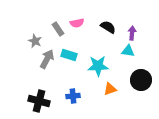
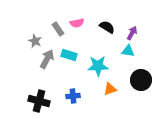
black semicircle: moved 1 px left
purple arrow: rotated 24 degrees clockwise
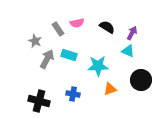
cyan triangle: rotated 16 degrees clockwise
blue cross: moved 2 px up; rotated 16 degrees clockwise
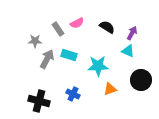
pink semicircle: rotated 16 degrees counterclockwise
gray star: rotated 24 degrees counterclockwise
blue cross: rotated 16 degrees clockwise
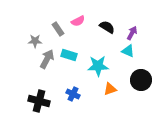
pink semicircle: moved 1 px right, 2 px up
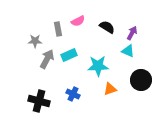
gray rectangle: rotated 24 degrees clockwise
cyan rectangle: rotated 42 degrees counterclockwise
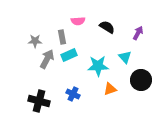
pink semicircle: rotated 24 degrees clockwise
gray rectangle: moved 4 px right, 8 px down
purple arrow: moved 6 px right
cyan triangle: moved 3 px left, 6 px down; rotated 24 degrees clockwise
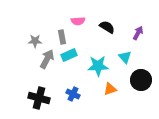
black cross: moved 3 px up
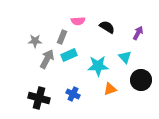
gray rectangle: rotated 32 degrees clockwise
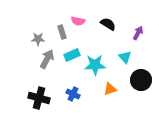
pink semicircle: rotated 16 degrees clockwise
black semicircle: moved 1 px right, 3 px up
gray rectangle: moved 5 px up; rotated 40 degrees counterclockwise
gray star: moved 3 px right, 2 px up
cyan rectangle: moved 3 px right
cyan star: moved 3 px left, 1 px up
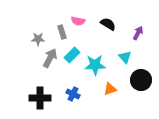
cyan rectangle: rotated 21 degrees counterclockwise
gray arrow: moved 3 px right, 1 px up
black cross: moved 1 px right; rotated 15 degrees counterclockwise
